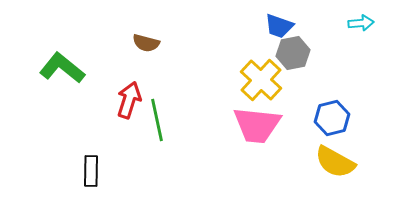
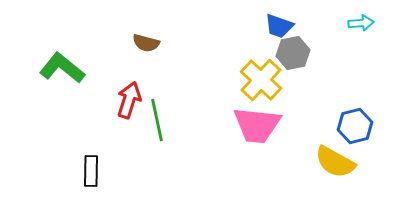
blue hexagon: moved 23 px right, 8 px down
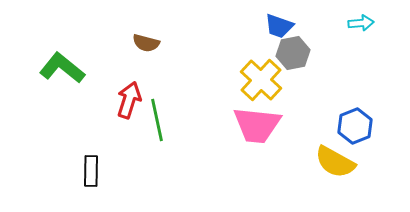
blue hexagon: rotated 8 degrees counterclockwise
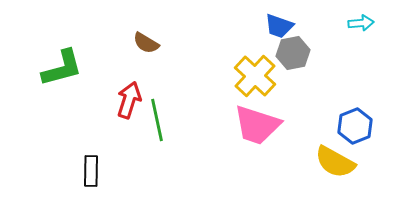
brown semicircle: rotated 16 degrees clockwise
green L-shape: rotated 126 degrees clockwise
yellow cross: moved 6 px left, 4 px up
pink trapezoid: rotated 12 degrees clockwise
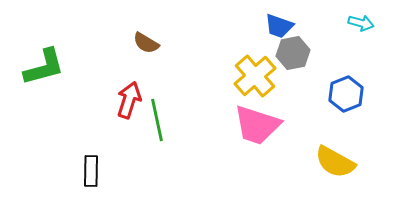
cyan arrow: rotated 20 degrees clockwise
green L-shape: moved 18 px left, 1 px up
yellow cross: rotated 6 degrees clockwise
blue hexagon: moved 9 px left, 32 px up
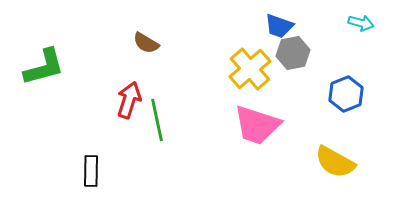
yellow cross: moved 5 px left, 7 px up
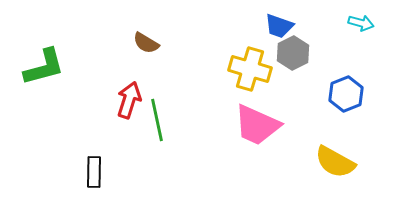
gray hexagon: rotated 16 degrees counterclockwise
yellow cross: rotated 33 degrees counterclockwise
pink trapezoid: rotated 6 degrees clockwise
black rectangle: moved 3 px right, 1 px down
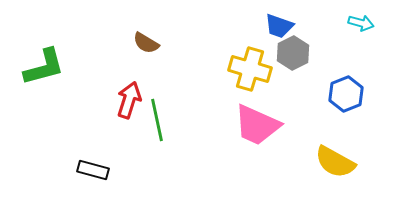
black rectangle: moved 1 px left, 2 px up; rotated 76 degrees counterclockwise
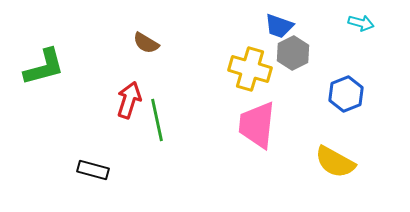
pink trapezoid: rotated 72 degrees clockwise
